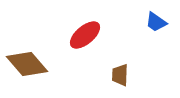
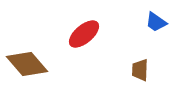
red ellipse: moved 1 px left, 1 px up
brown trapezoid: moved 20 px right, 5 px up
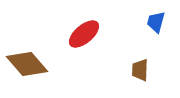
blue trapezoid: rotated 70 degrees clockwise
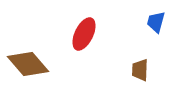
red ellipse: rotated 24 degrees counterclockwise
brown diamond: moved 1 px right
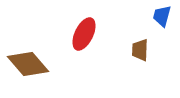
blue trapezoid: moved 6 px right, 6 px up
brown trapezoid: moved 20 px up
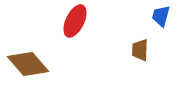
blue trapezoid: moved 1 px left
red ellipse: moved 9 px left, 13 px up
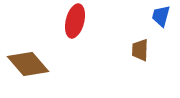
red ellipse: rotated 12 degrees counterclockwise
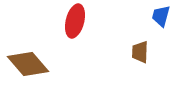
brown trapezoid: moved 2 px down
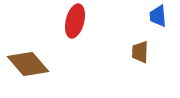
blue trapezoid: moved 3 px left; rotated 20 degrees counterclockwise
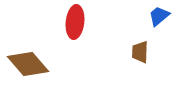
blue trapezoid: moved 1 px right; rotated 55 degrees clockwise
red ellipse: moved 1 px down; rotated 8 degrees counterclockwise
